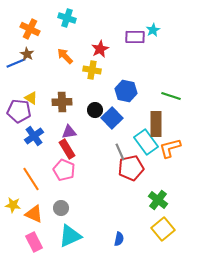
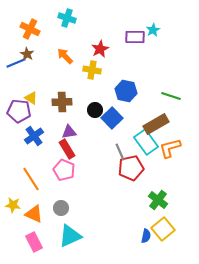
brown rectangle: rotated 60 degrees clockwise
blue semicircle: moved 27 px right, 3 px up
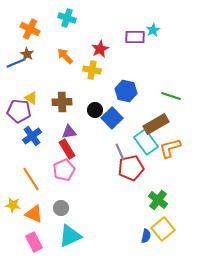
blue cross: moved 2 px left
pink pentagon: rotated 25 degrees clockwise
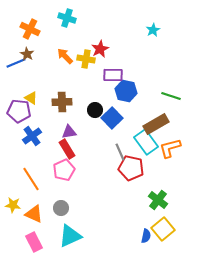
purple rectangle: moved 22 px left, 38 px down
yellow cross: moved 6 px left, 11 px up
red pentagon: rotated 25 degrees clockwise
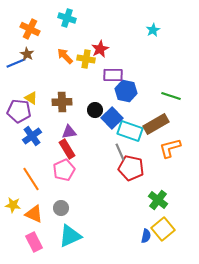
cyan rectangle: moved 16 px left, 11 px up; rotated 35 degrees counterclockwise
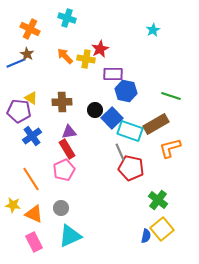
purple rectangle: moved 1 px up
yellow square: moved 1 px left
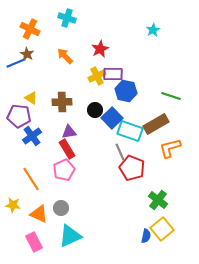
yellow cross: moved 11 px right, 17 px down; rotated 36 degrees counterclockwise
purple pentagon: moved 5 px down
red pentagon: moved 1 px right; rotated 10 degrees clockwise
orange triangle: moved 5 px right
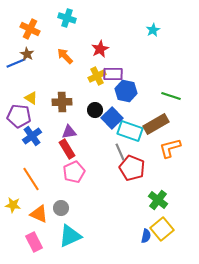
pink pentagon: moved 10 px right, 2 px down
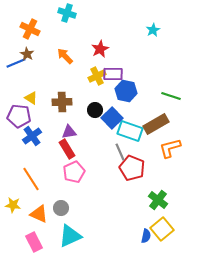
cyan cross: moved 5 px up
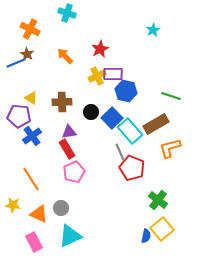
black circle: moved 4 px left, 2 px down
cyan rectangle: rotated 30 degrees clockwise
